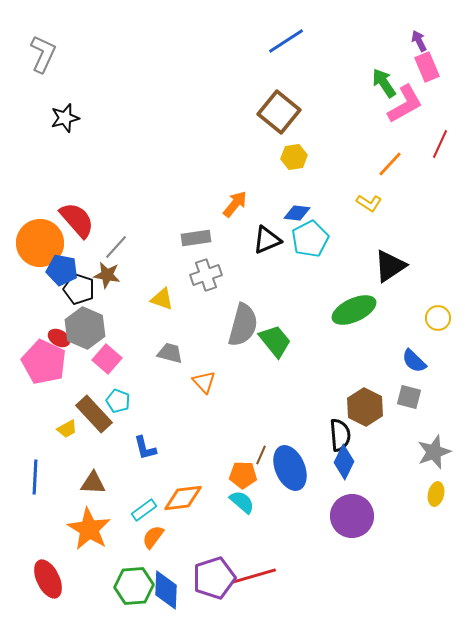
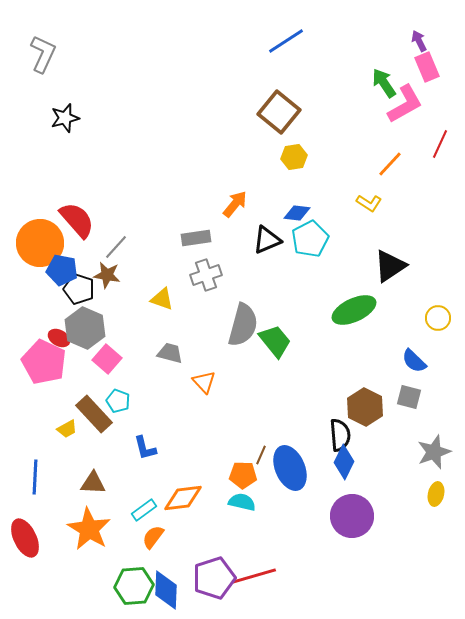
cyan semicircle at (242, 502): rotated 28 degrees counterclockwise
red ellipse at (48, 579): moved 23 px left, 41 px up
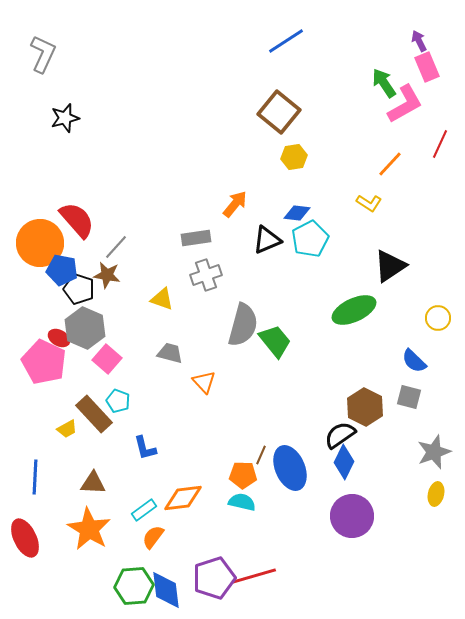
black semicircle at (340, 435): rotated 120 degrees counterclockwise
blue diamond at (166, 590): rotated 9 degrees counterclockwise
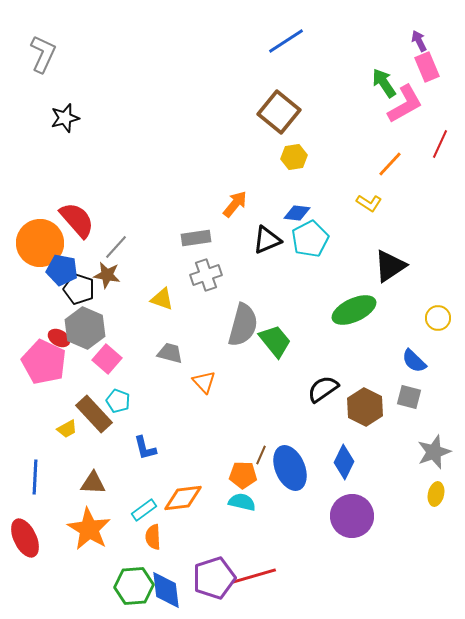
black semicircle at (340, 435): moved 17 px left, 46 px up
orange semicircle at (153, 537): rotated 40 degrees counterclockwise
